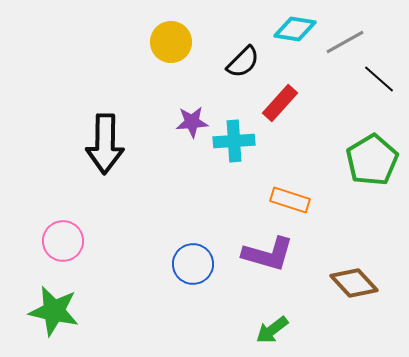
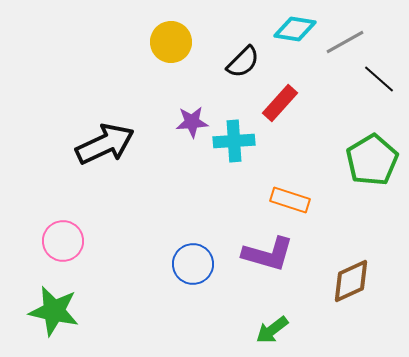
black arrow: rotated 116 degrees counterclockwise
brown diamond: moved 3 px left, 2 px up; rotated 72 degrees counterclockwise
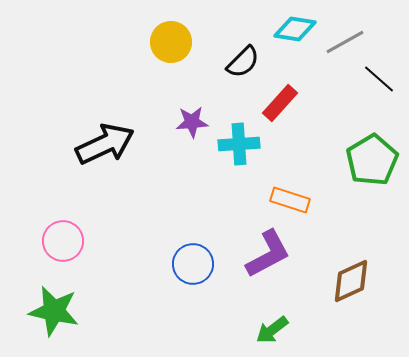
cyan cross: moved 5 px right, 3 px down
purple L-shape: rotated 44 degrees counterclockwise
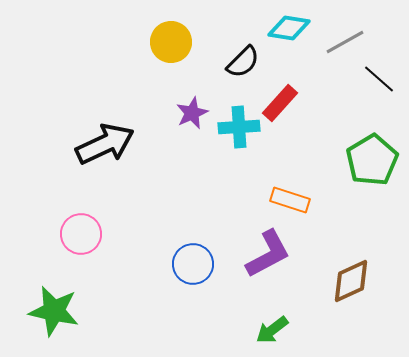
cyan diamond: moved 6 px left, 1 px up
purple star: moved 9 px up; rotated 20 degrees counterclockwise
cyan cross: moved 17 px up
pink circle: moved 18 px right, 7 px up
